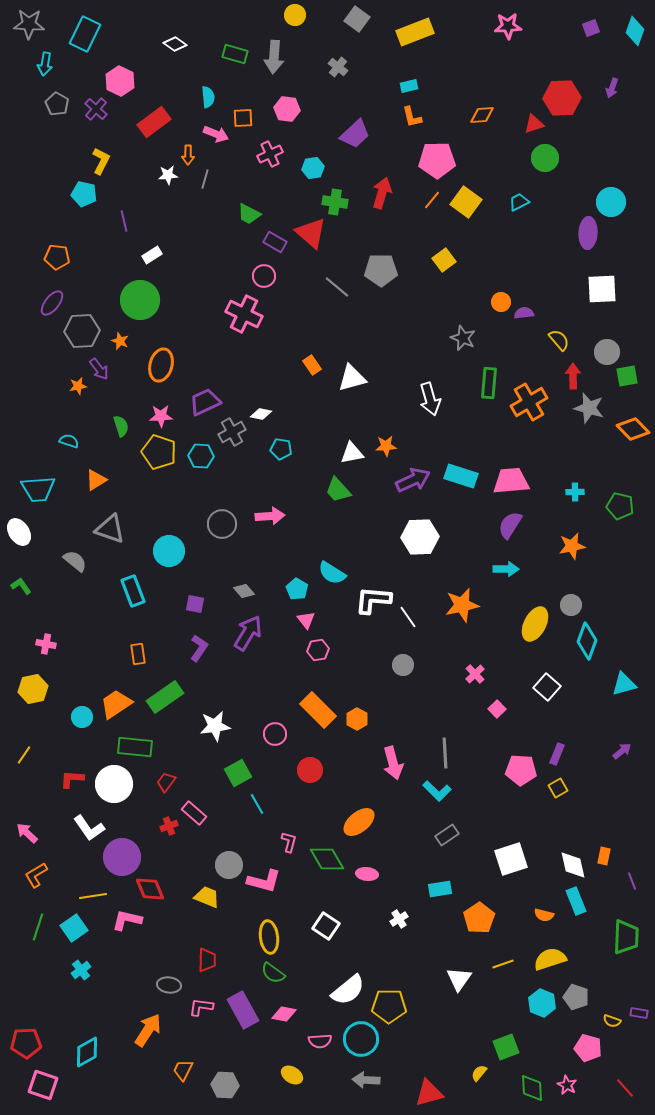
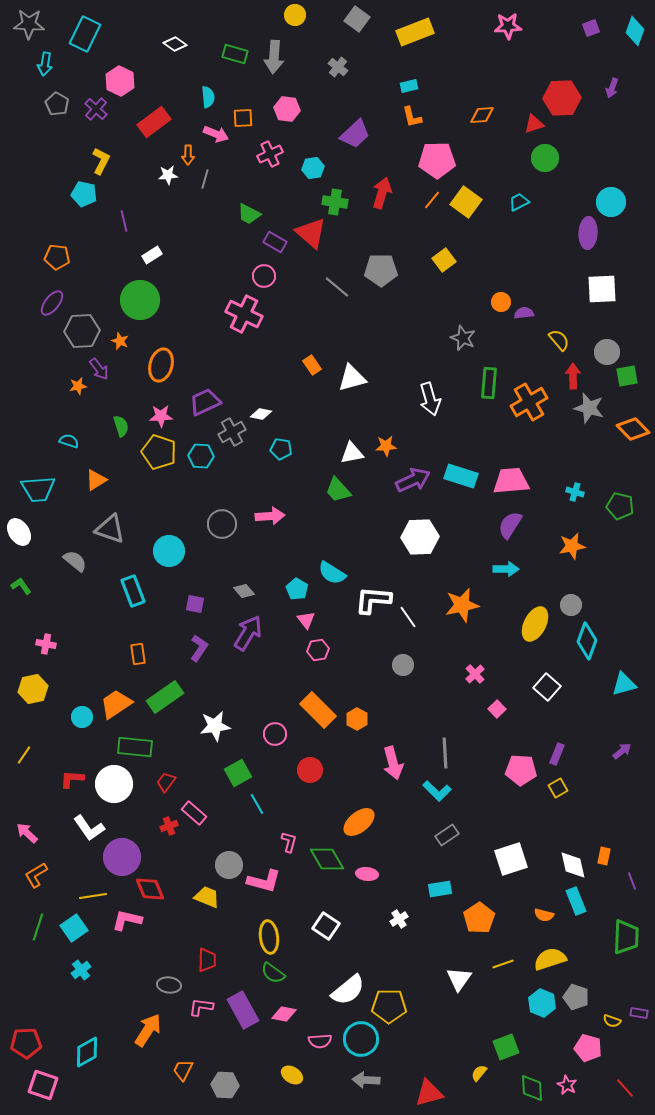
cyan cross at (575, 492): rotated 18 degrees clockwise
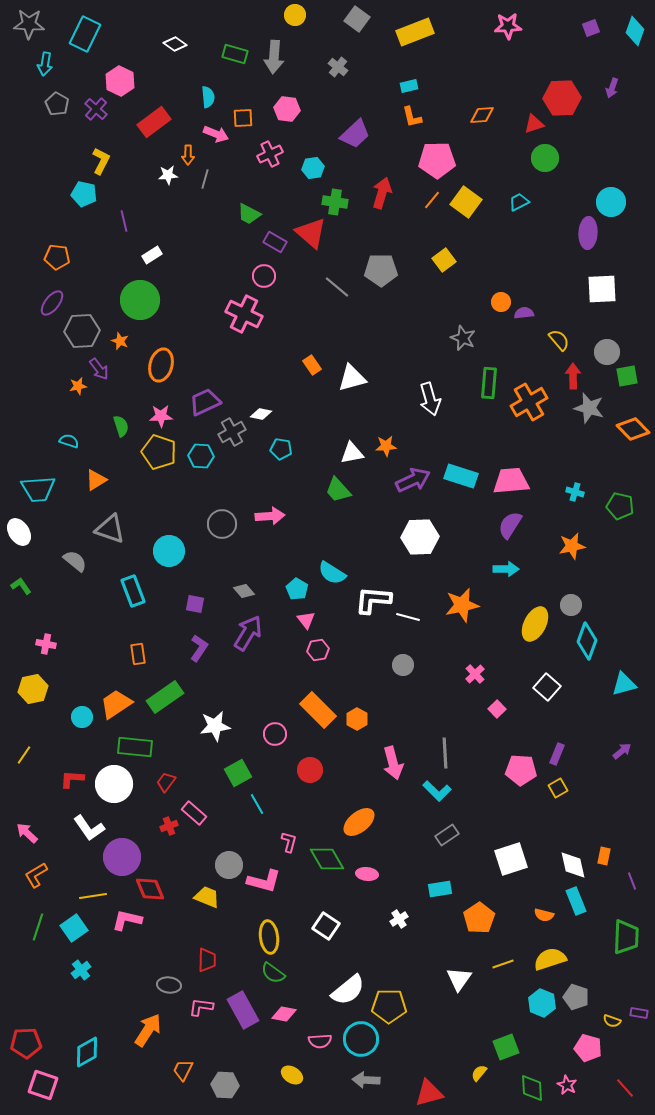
white line at (408, 617): rotated 40 degrees counterclockwise
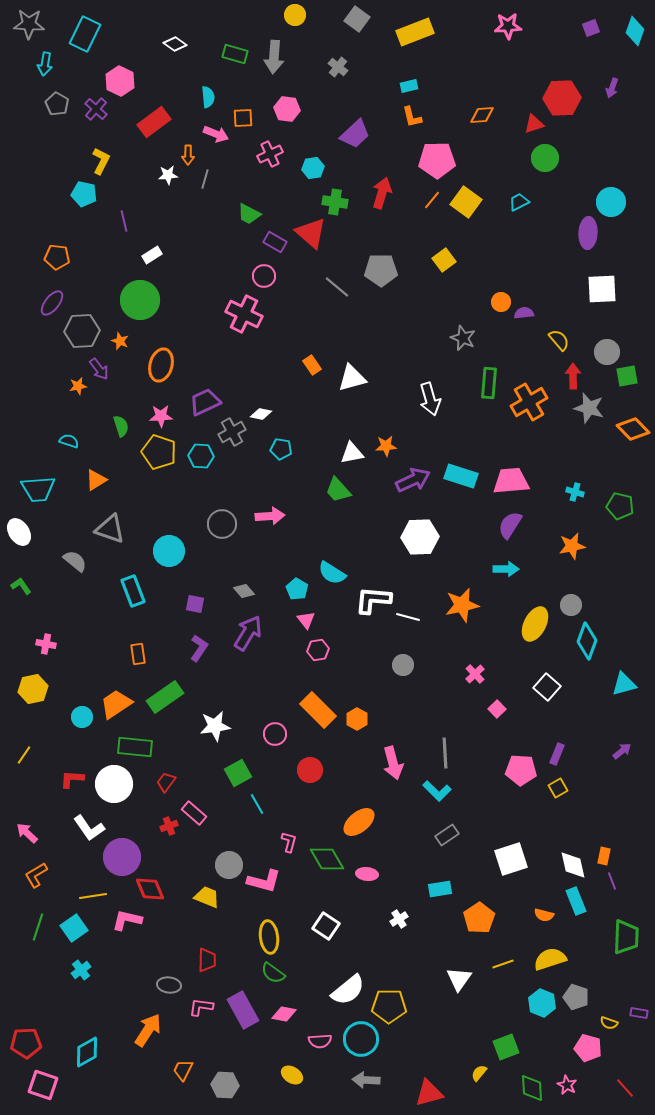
purple line at (632, 881): moved 20 px left
yellow semicircle at (612, 1021): moved 3 px left, 2 px down
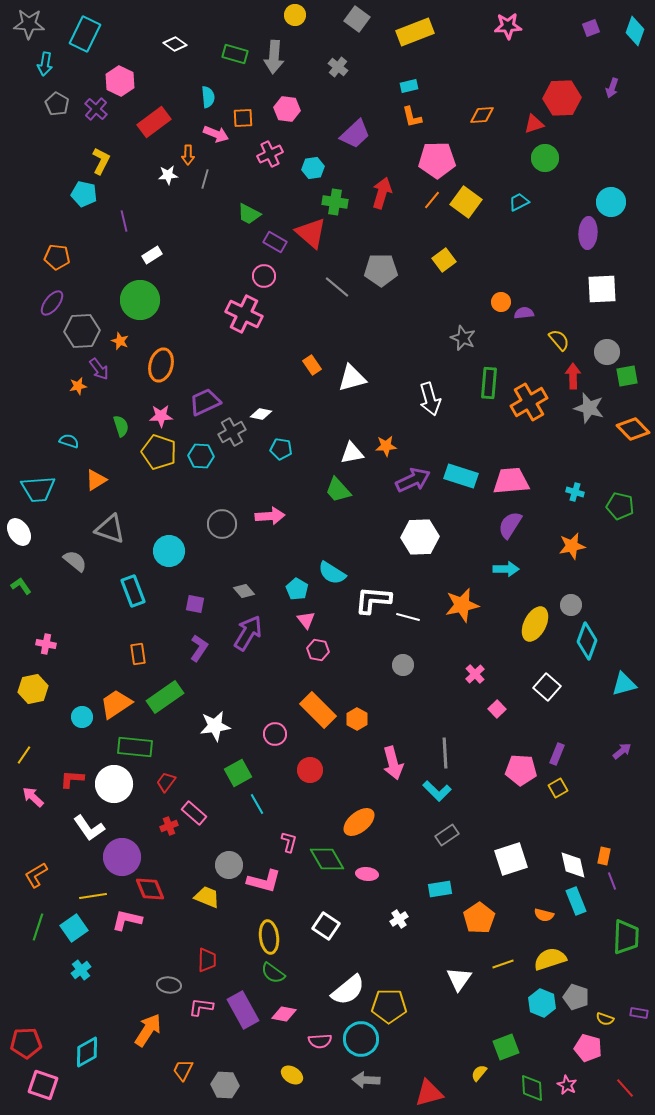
pink hexagon at (318, 650): rotated 20 degrees clockwise
pink arrow at (27, 833): moved 6 px right, 36 px up
yellow semicircle at (609, 1023): moved 4 px left, 4 px up
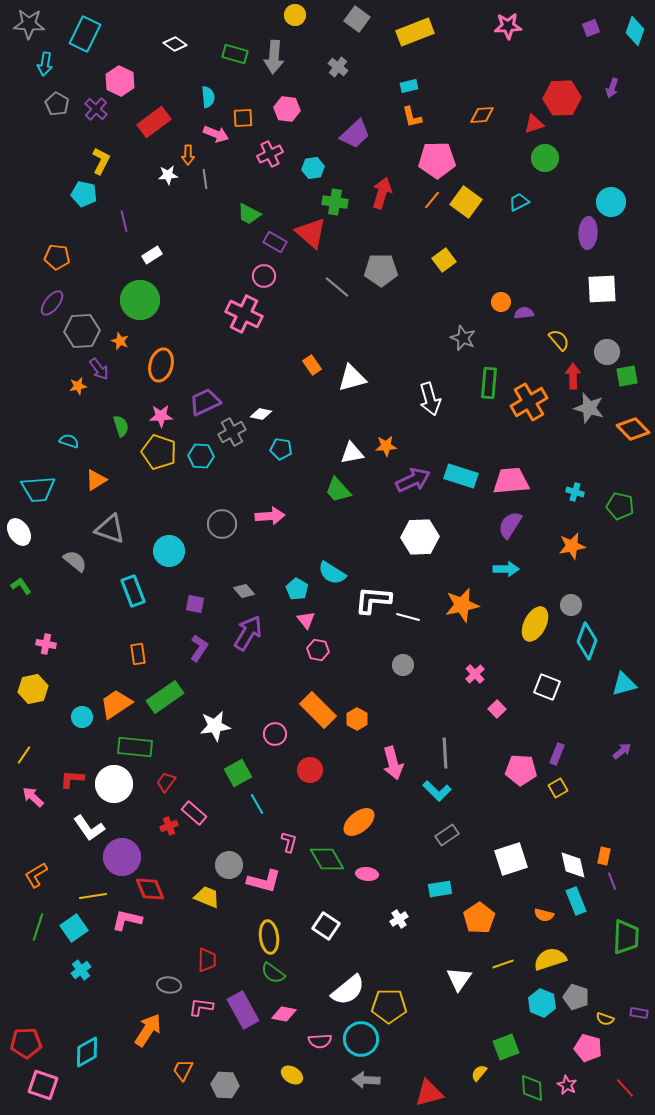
gray line at (205, 179): rotated 24 degrees counterclockwise
white square at (547, 687): rotated 20 degrees counterclockwise
